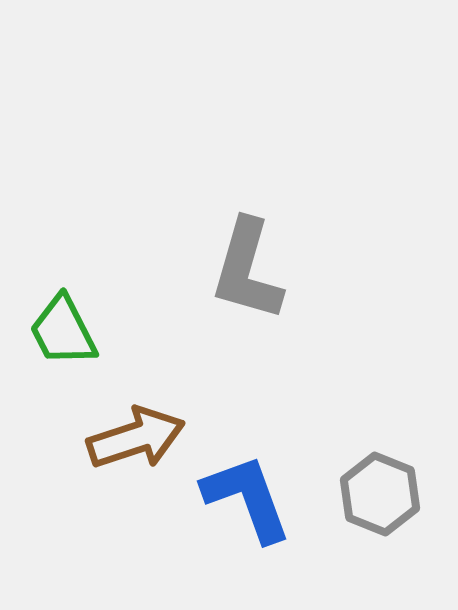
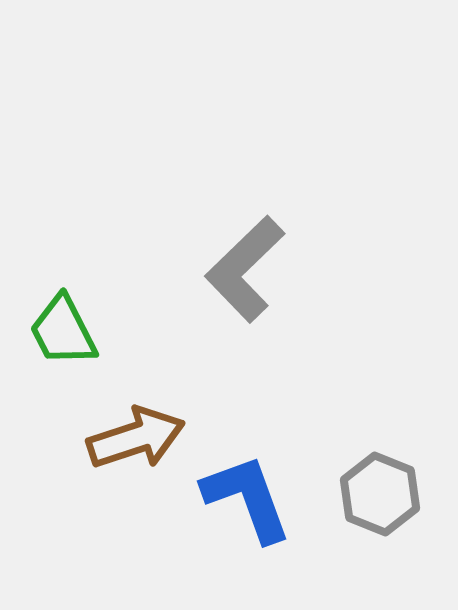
gray L-shape: moved 2 px left, 1 px up; rotated 30 degrees clockwise
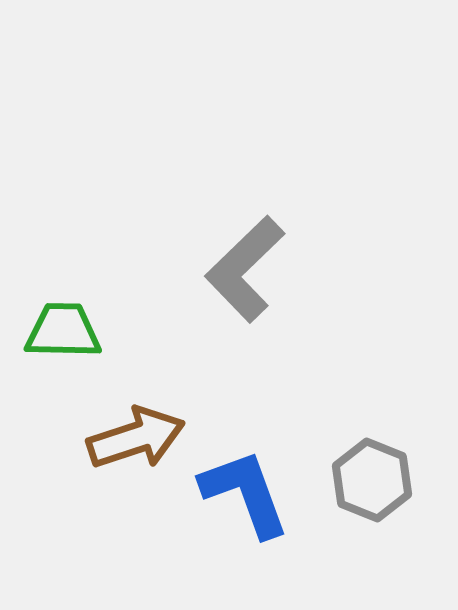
green trapezoid: rotated 118 degrees clockwise
gray hexagon: moved 8 px left, 14 px up
blue L-shape: moved 2 px left, 5 px up
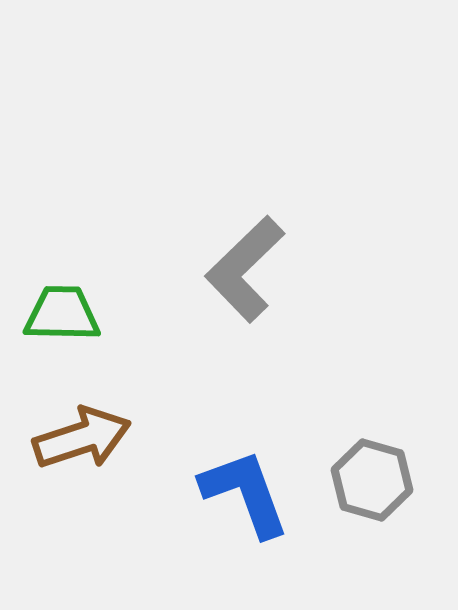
green trapezoid: moved 1 px left, 17 px up
brown arrow: moved 54 px left
gray hexagon: rotated 6 degrees counterclockwise
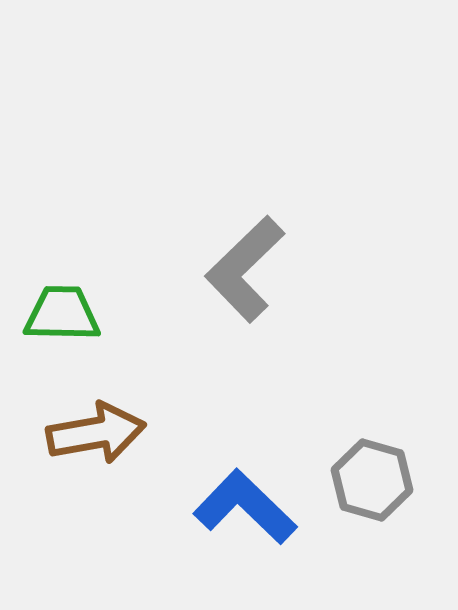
brown arrow: moved 14 px right, 5 px up; rotated 8 degrees clockwise
blue L-shape: moved 14 px down; rotated 26 degrees counterclockwise
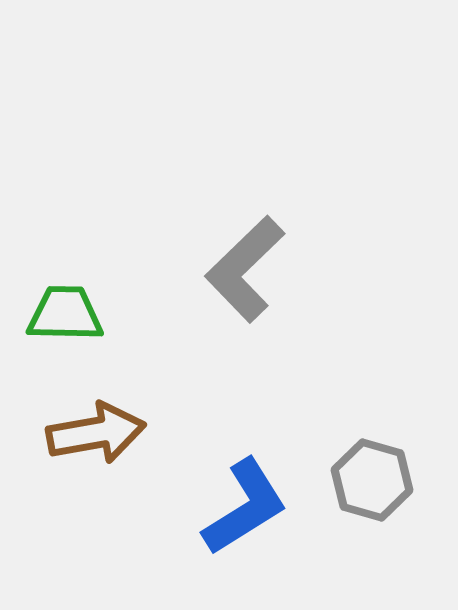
green trapezoid: moved 3 px right
blue L-shape: rotated 104 degrees clockwise
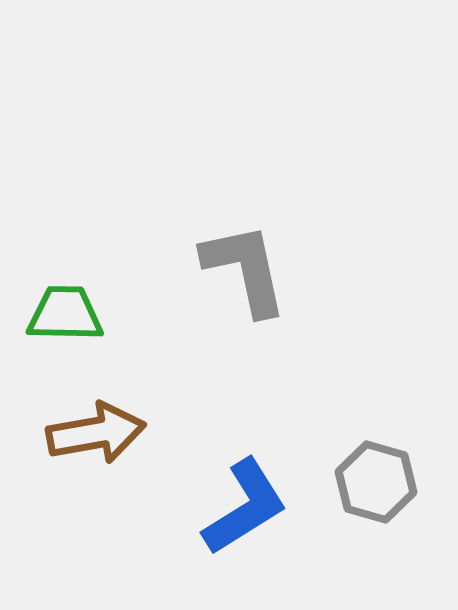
gray L-shape: rotated 122 degrees clockwise
gray hexagon: moved 4 px right, 2 px down
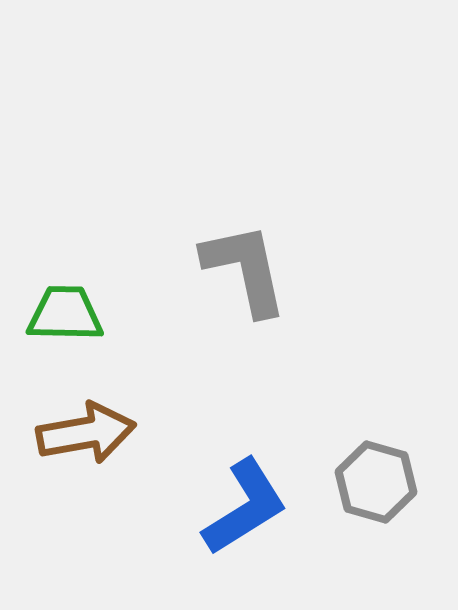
brown arrow: moved 10 px left
